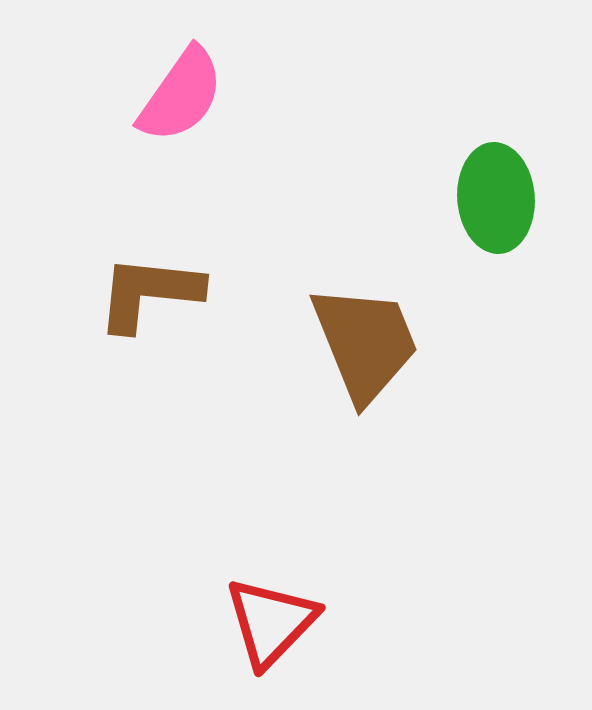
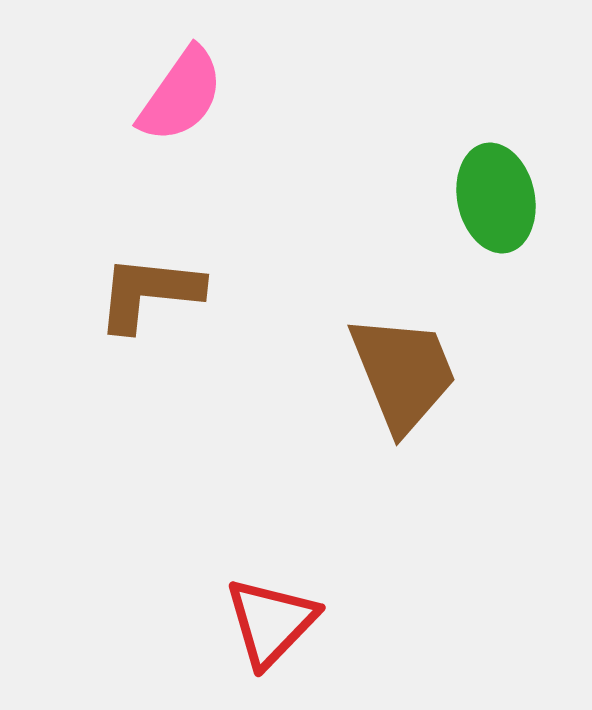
green ellipse: rotated 8 degrees counterclockwise
brown trapezoid: moved 38 px right, 30 px down
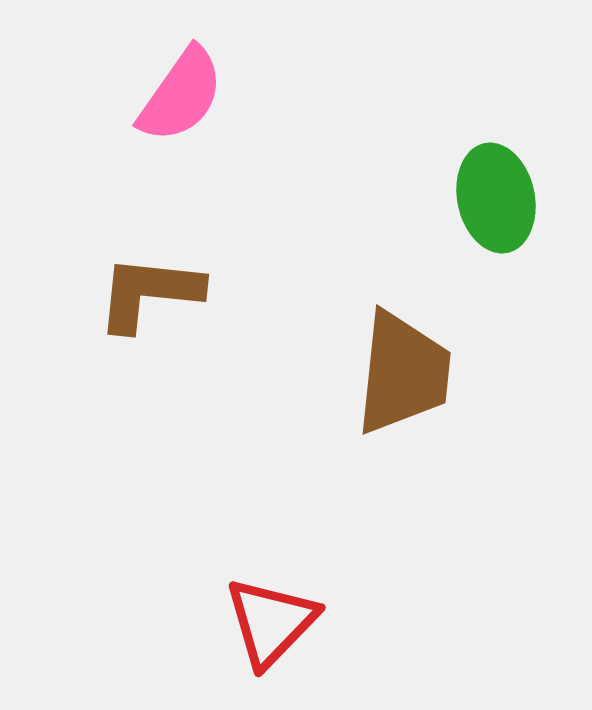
brown trapezoid: rotated 28 degrees clockwise
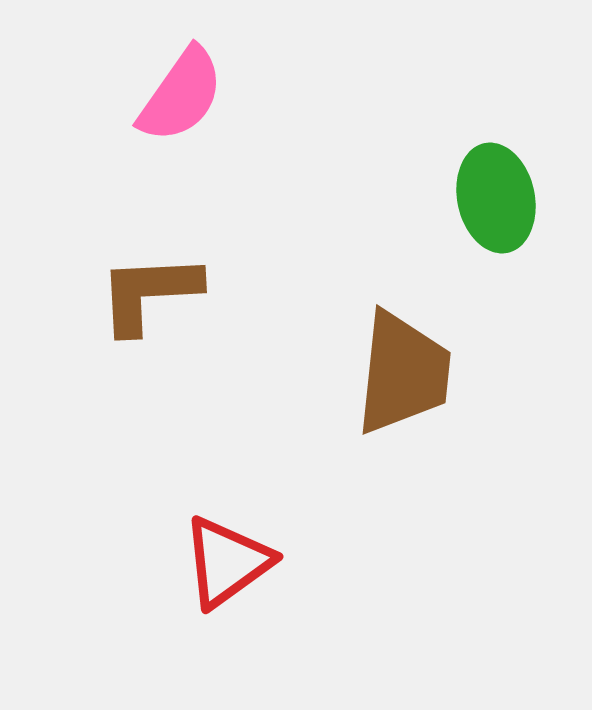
brown L-shape: rotated 9 degrees counterclockwise
red triangle: moved 44 px left, 60 px up; rotated 10 degrees clockwise
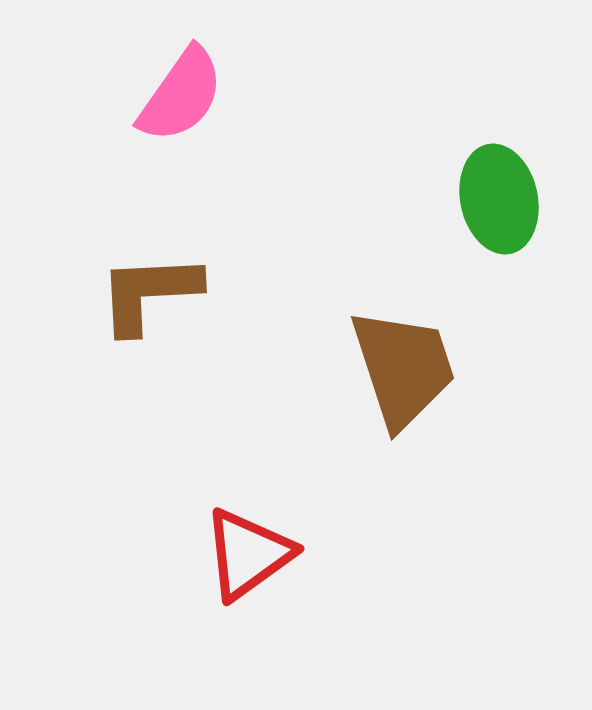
green ellipse: moved 3 px right, 1 px down
brown trapezoid: moved 5 px up; rotated 24 degrees counterclockwise
red triangle: moved 21 px right, 8 px up
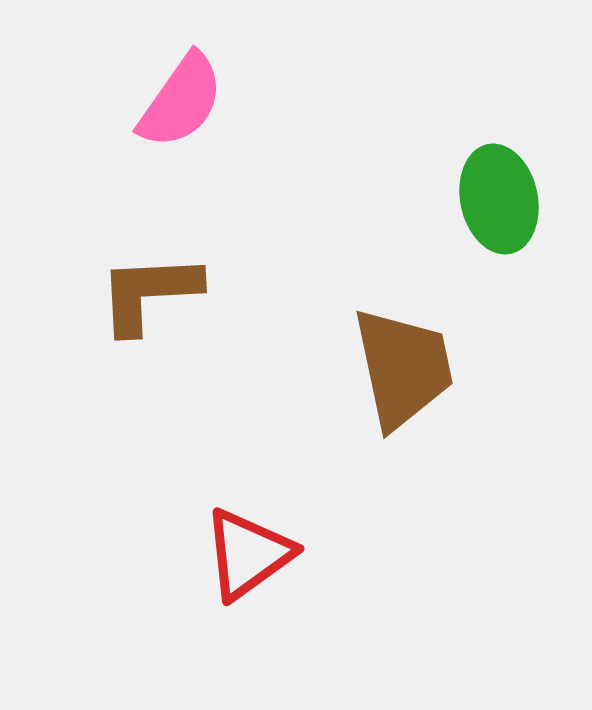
pink semicircle: moved 6 px down
brown trapezoid: rotated 6 degrees clockwise
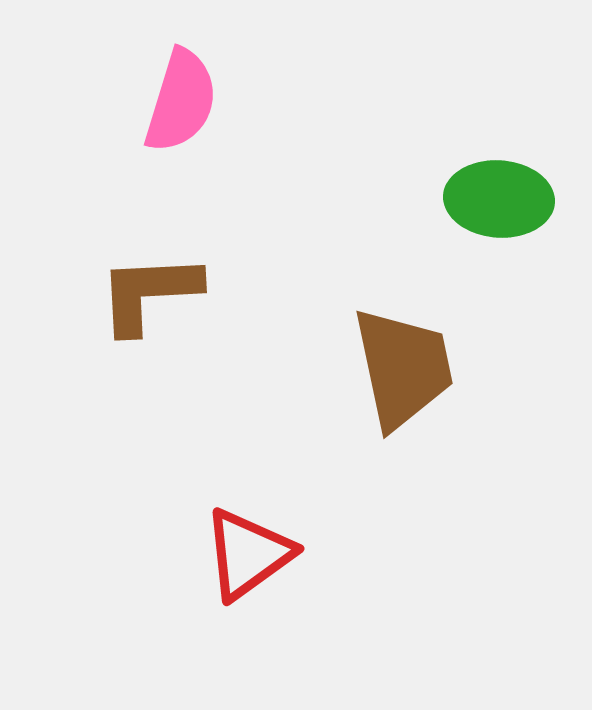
pink semicircle: rotated 18 degrees counterclockwise
green ellipse: rotated 74 degrees counterclockwise
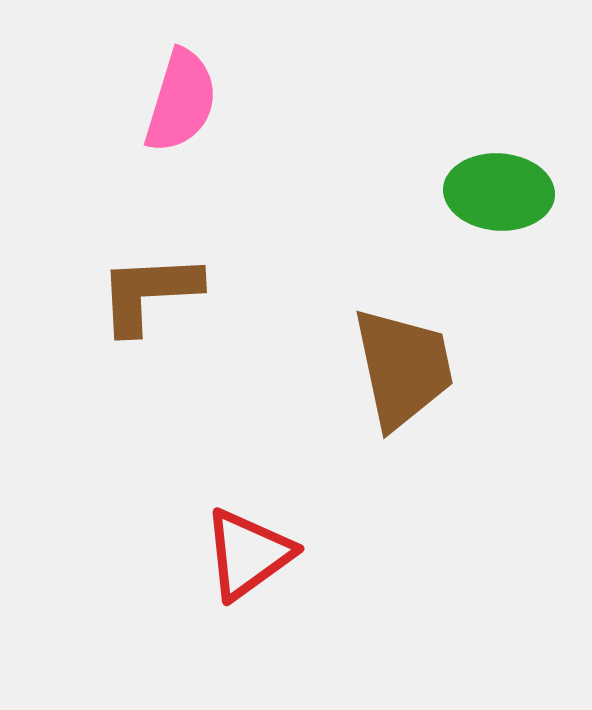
green ellipse: moved 7 px up
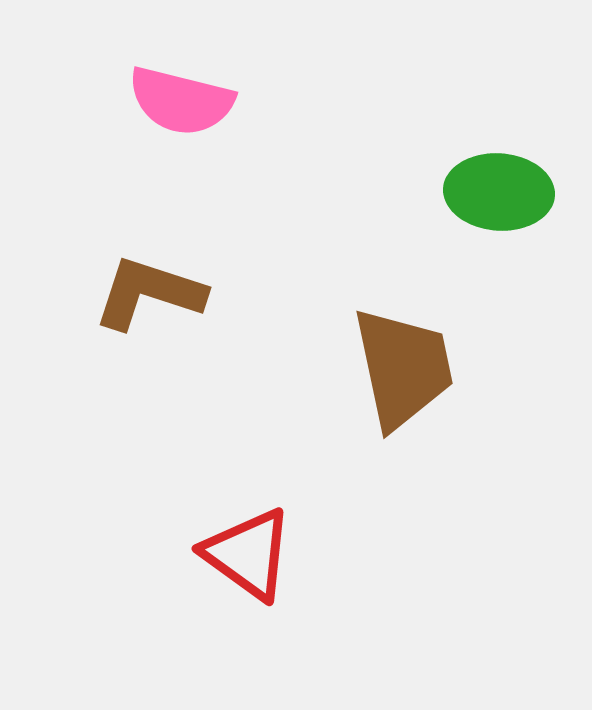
pink semicircle: rotated 87 degrees clockwise
brown L-shape: rotated 21 degrees clockwise
red triangle: rotated 48 degrees counterclockwise
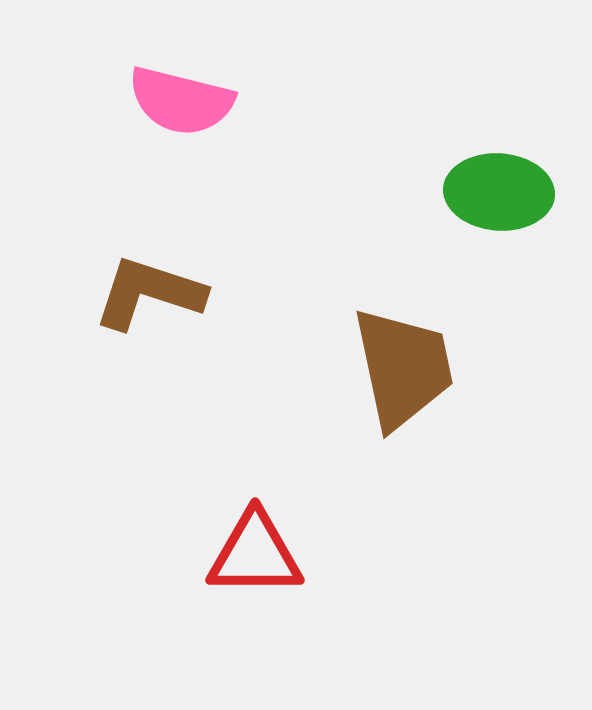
red triangle: moved 7 px right; rotated 36 degrees counterclockwise
